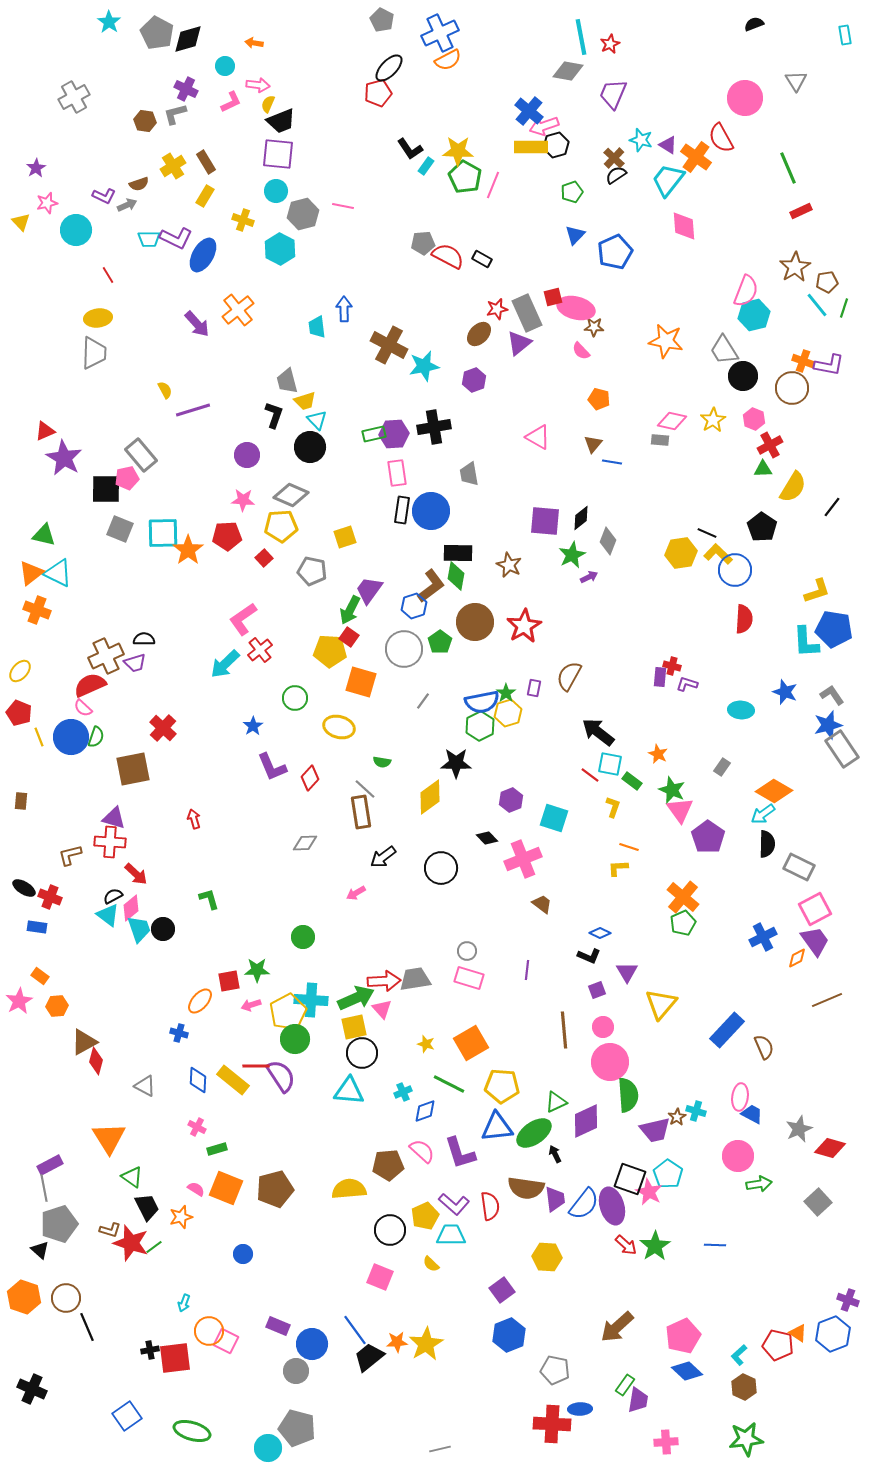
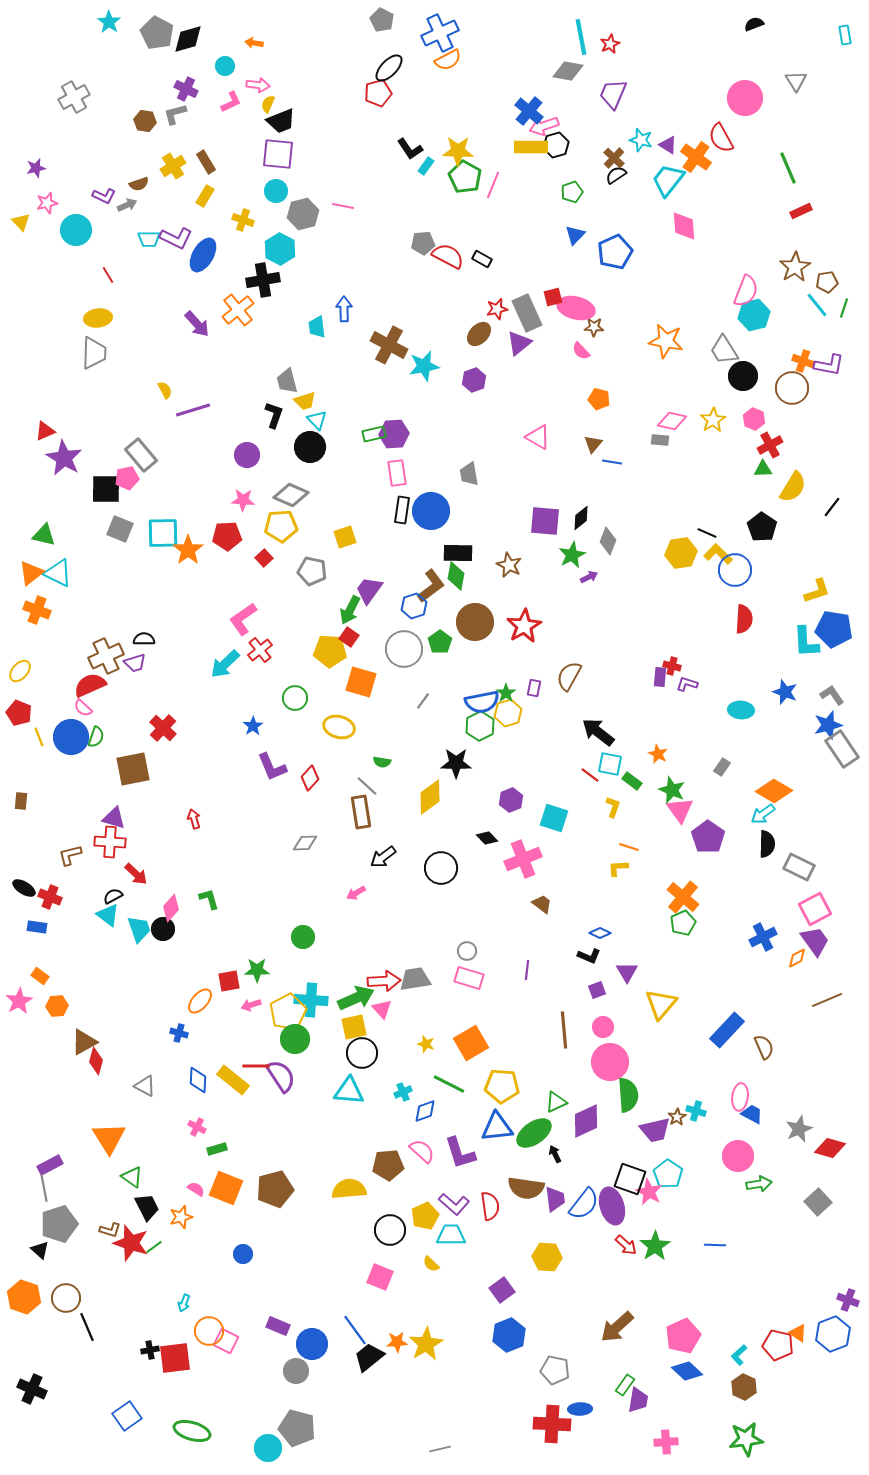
purple star at (36, 168): rotated 18 degrees clockwise
black cross at (434, 427): moved 171 px left, 147 px up
gray line at (365, 789): moved 2 px right, 3 px up
pink diamond at (131, 908): moved 40 px right; rotated 8 degrees counterclockwise
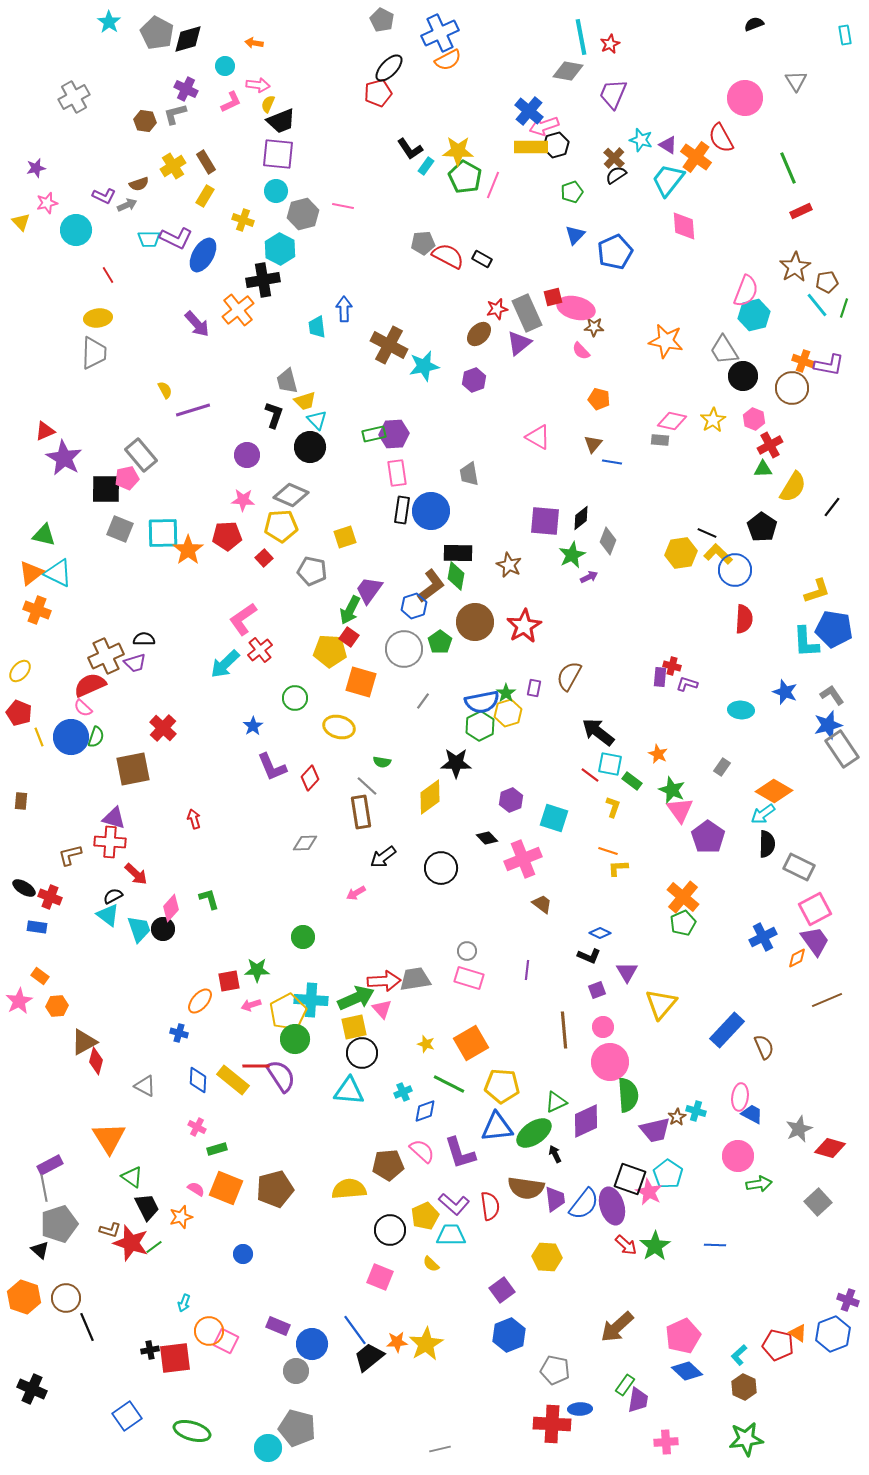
orange line at (629, 847): moved 21 px left, 4 px down
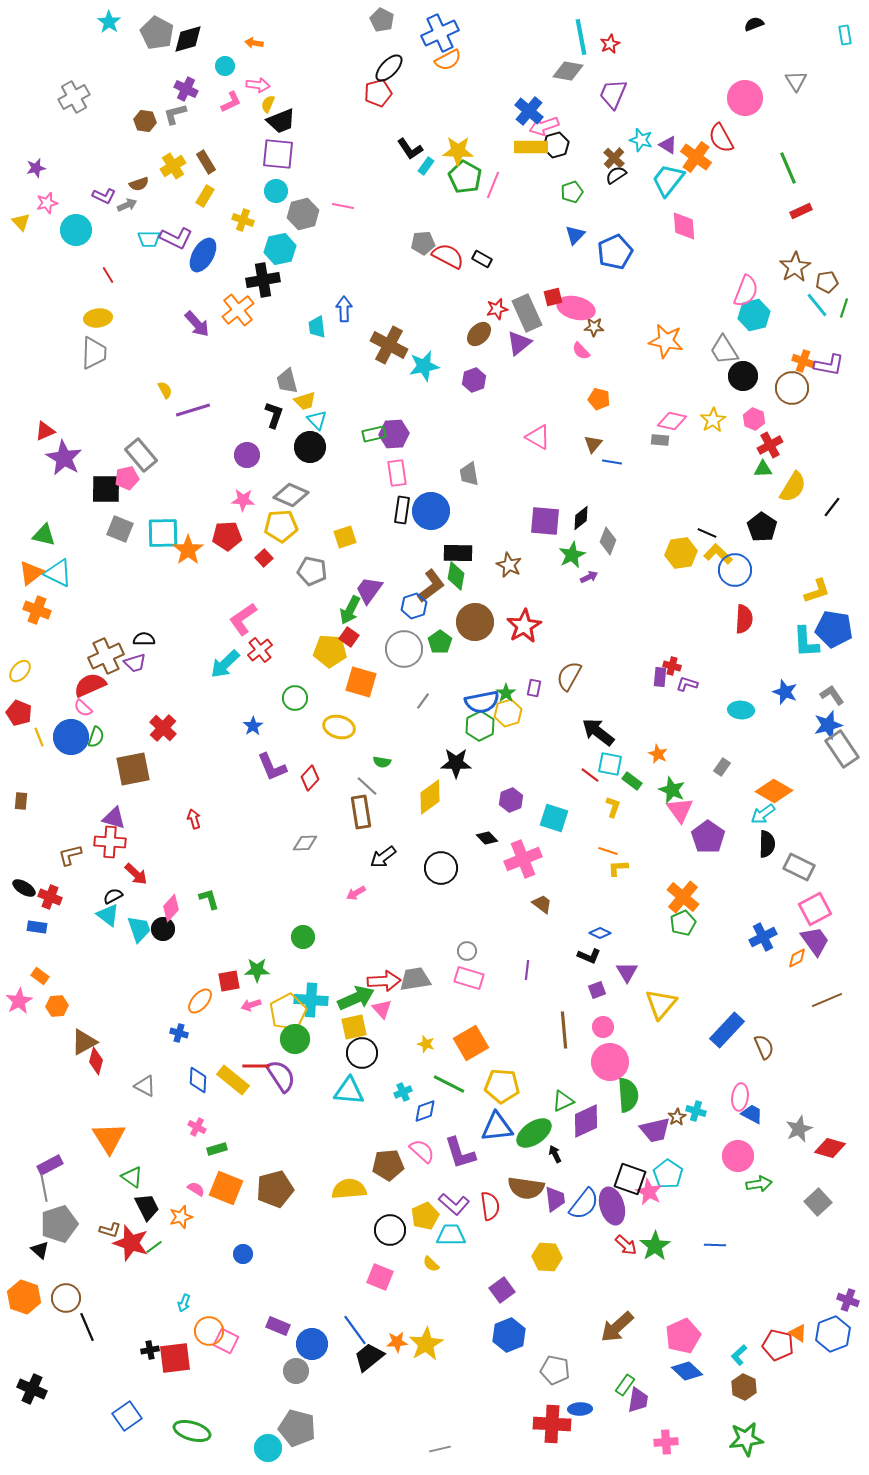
cyan hexagon at (280, 249): rotated 20 degrees clockwise
green triangle at (556, 1102): moved 7 px right, 1 px up
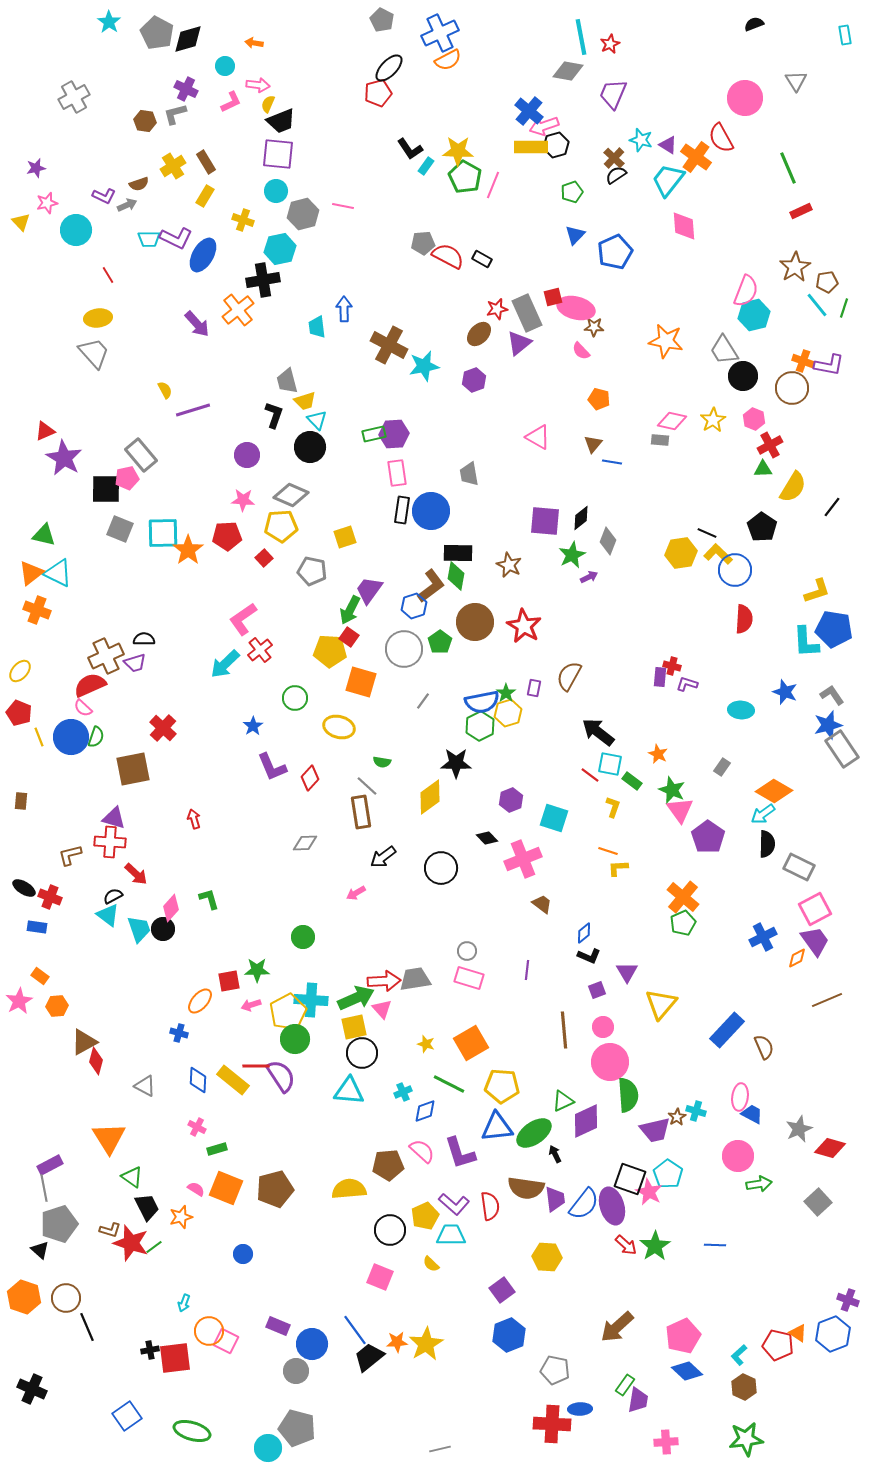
gray trapezoid at (94, 353): rotated 44 degrees counterclockwise
red star at (524, 626): rotated 12 degrees counterclockwise
blue diamond at (600, 933): moved 16 px left; rotated 65 degrees counterclockwise
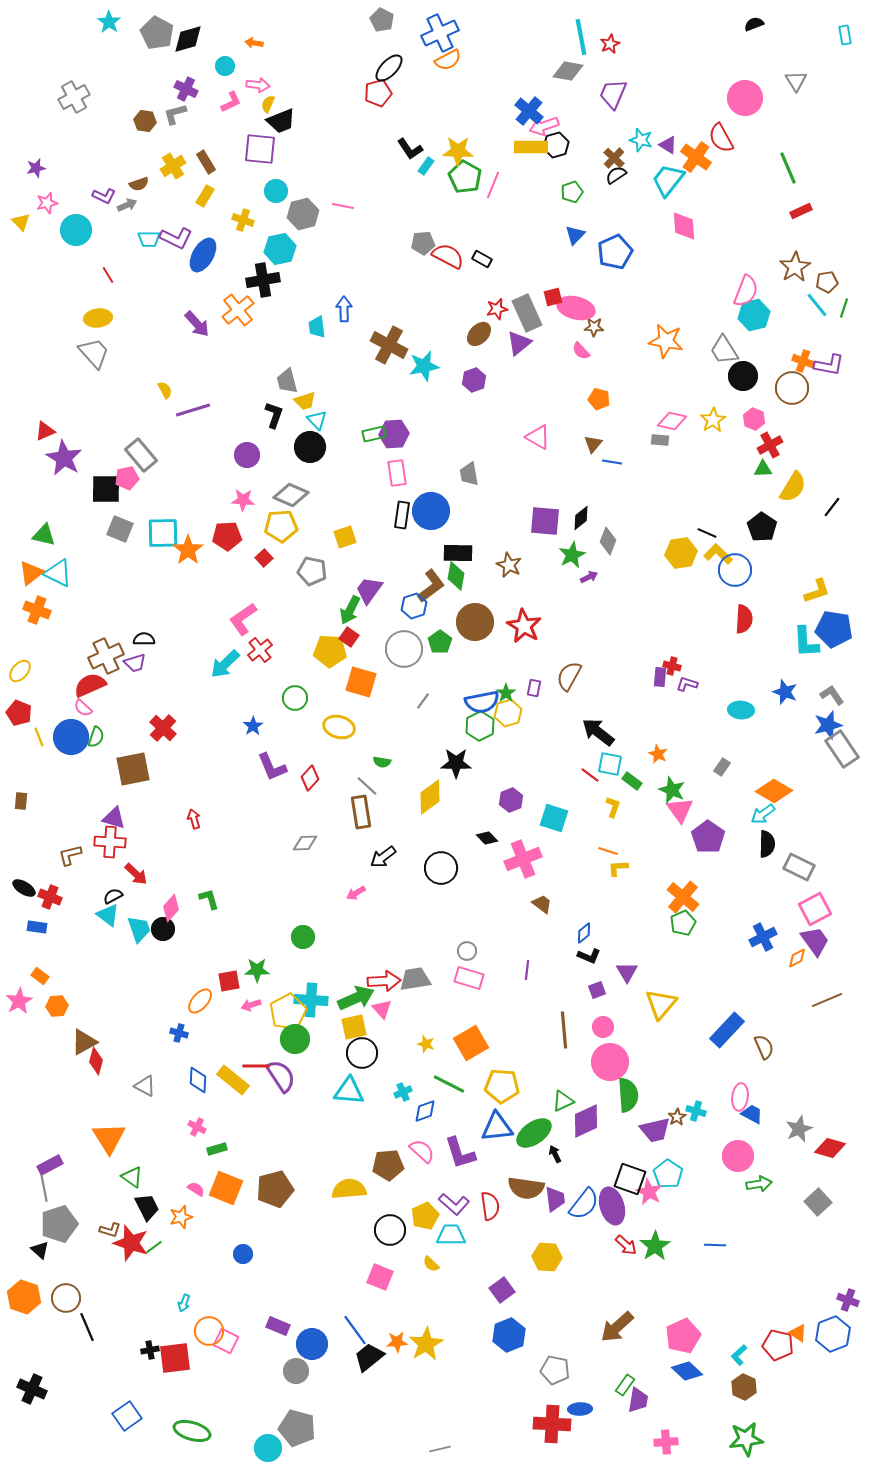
purple square at (278, 154): moved 18 px left, 5 px up
black rectangle at (402, 510): moved 5 px down
